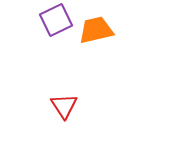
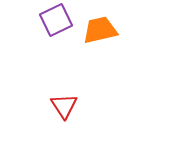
orange trapezoid: moved 4 px right
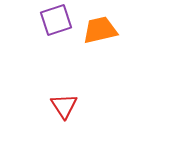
purple square: rotated 8 degrees clockwise
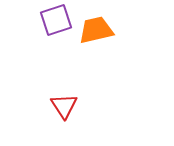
orange trapezoid: moved 4 px left
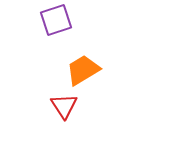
orange trapezoid: moved 13 px left, 40 px down; rotated 18 degrees counterclockwise
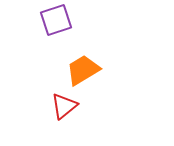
red triangle: rotated 24 degrees clockwise
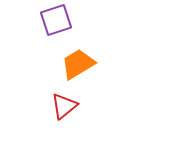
orange trapezoid: moved 5 px left, 6 px up
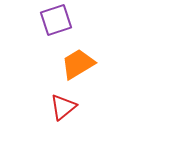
red triangle: moved 1 px left, 1 px down
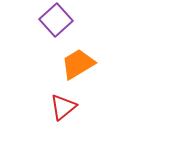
purple square: rotated 24 degrees counterclockwise
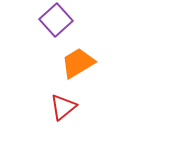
orange trapezoid: moved 1 px up
